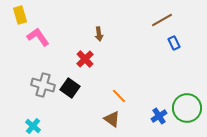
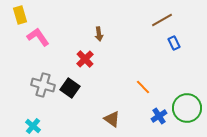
orange line: moved 24 px right, 9 px up
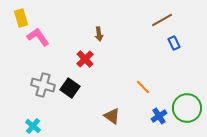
yellow rectangle: moved 1 px right, 3 px down
brown triangle: moved 3 px up
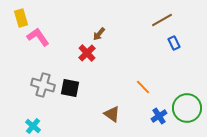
brown arrow: rotated 48 degrees clockwise
red cross: moved 2 px right, 6 px up
black square: rotated 24 degrees counterclockwise
brown triangle: moved 2 px up
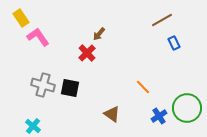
yellow rectangle: rotated 18 degrees counterclockwise
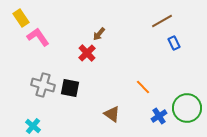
brown line: moved 1 px down
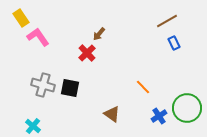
brown line: moved 5 px right
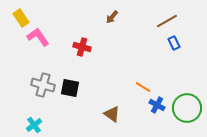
brown arrow: moved 13 px right, 17 px up
red cross: moved 5 px left, 6 px up; rotated 30 degrees counterclockwise
orange line: rotated 14 degrees counterclockwise
blue cross: moved 2 px left, 11 px up; rotated 28 degrees counterclockwise
cyan cross: moved 1 px right, 1 px up; rotated 14 degrees clockwise
